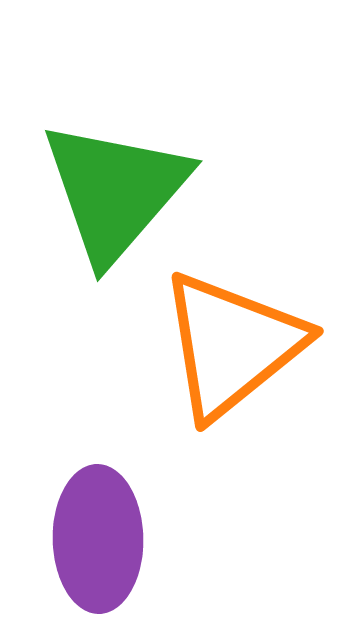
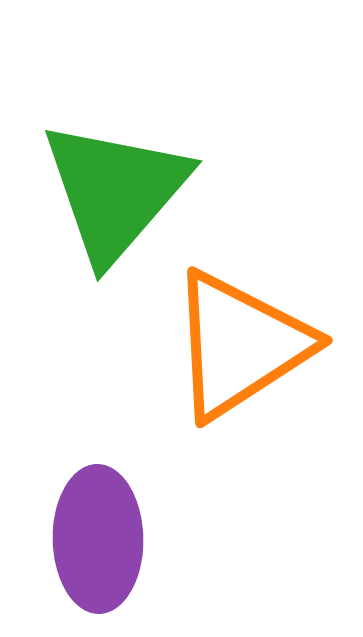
orange triangle: moved 8 px right; rotated 6 degrees clockwise
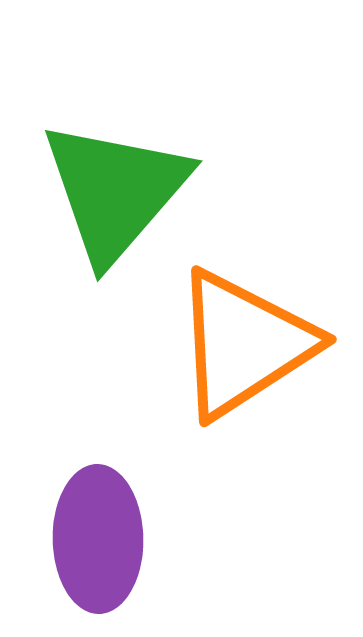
orange triangle: moved 4 px right, 1 px up
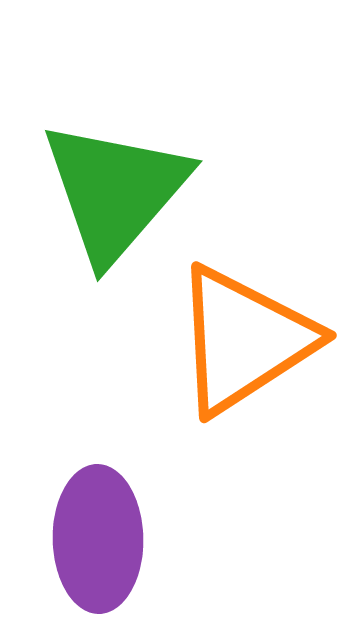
orange triangle: moved 4 px up
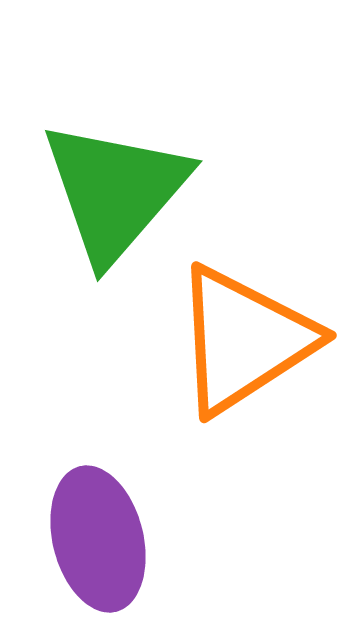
purple ellipse: rotated 13 degrees counterclockwise
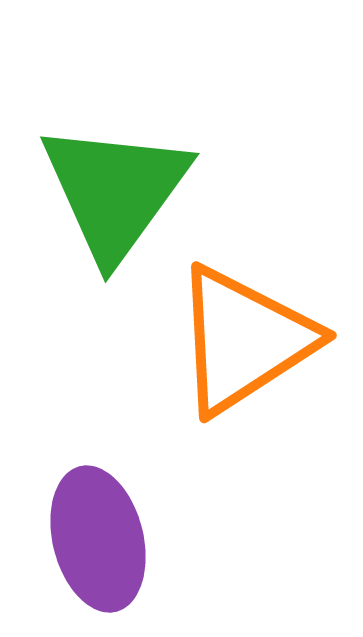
green triangle: rotated 5 degrees counterclockwise
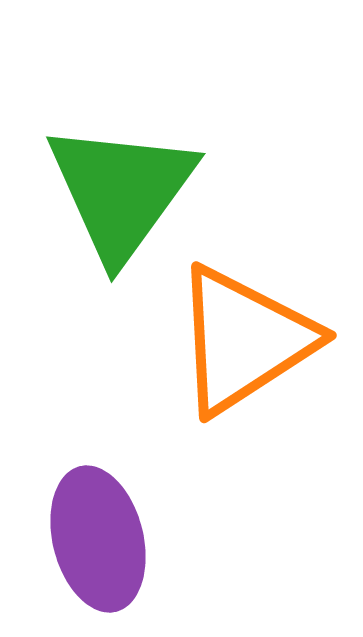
green triangle: moved 6 px right
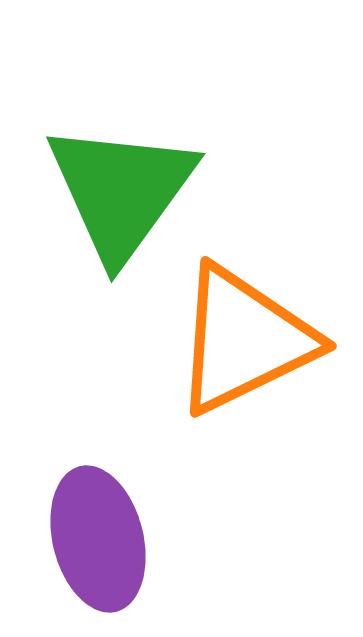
orange triangle: rotated 7 degrees clockwise
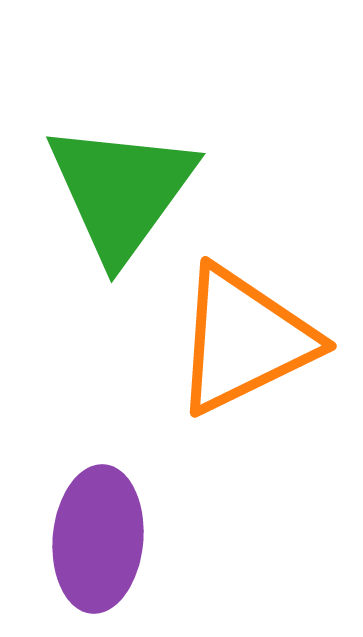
purple ellipse: rotated 19 degrees clockwise
